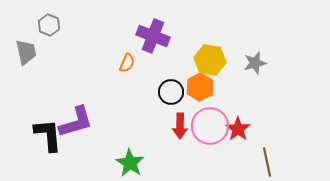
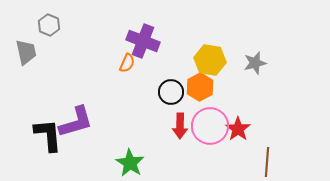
purple cross: moved 10 px left, 5 px down
brown line: rotated 16 degrees clockwise
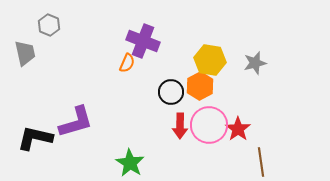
gray trapezoid: moved 1 px left, 1 px down
orange hexagon: moved 1 px up
pink circle: moved 1 px left, 1 px up
black L-shape: moved 13 px left, 3 px down; rotated 72 degrees counterclockwise
brown line: moved 6 px left; rotated 12 degrees counterclockwise
